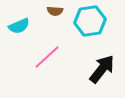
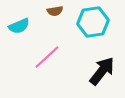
brown semicircle: rotated 14 degrees counterclockwise
cyan hexagon: moved 3 px right, 1 px down
black arrow: moved 2 px down
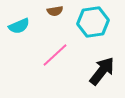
pink line: moved 8 px right, 2 px up
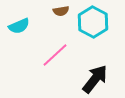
brown semicircle: moved 6 px right
cyan hexagon: rotated 24 degrees counterclockwise
black arrow: moved 7 px left, 8 px down
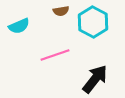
pink line: rotated 24 degrees clockwise
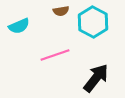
black arrow: moved 1 px right, 1 px up
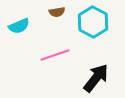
brown semicircle: moved 4 px left, 1 px down
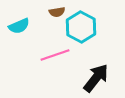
cyan hexagon: moved 12 px left, 5 px down
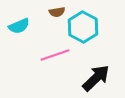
cyan hexagon: moved 2 px right
black arrow: rotated 8 degrees clockwise
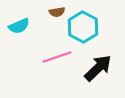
pink line: moved 2 px right, 2 px down
black arrow: moved 2 px right, 10 px up
